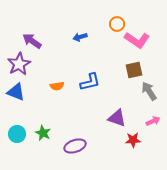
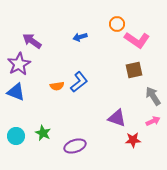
blue L-shape: moved 11 px left; rotated 25 degrees counterclockwise
gray arrow: moved 4 px right, 5 px down
cyan circle: moved 1 px left, 2 px down
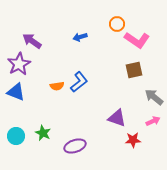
gray arrow: moved 1 px right, 1 px down; rotated 18 degrees counterclockwise
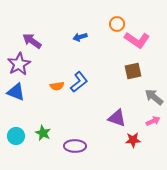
brown square: moved 1 px left, 1 px down
purple ellipse: rotated 20 degrees clockwise
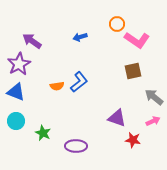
cyan circle: moved 15 px up
red star: rotated 14 degrees clockwise
purple ellipse: moved 1 px right
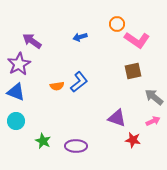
green star: moved 8 px down
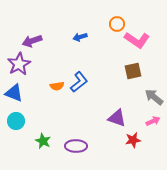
purple arrow: rotated 54 degrees counterclockwise
blue triangle: moved 2 px left, 1 px down
red star: rotated 21 degrees counterclockwise
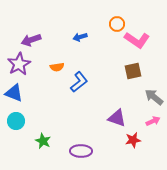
purple arrow: moved 1 px left, 1 px up
orange semicircle: moved 19 px up
purple ellipse: moved 5 px right, 5 px down
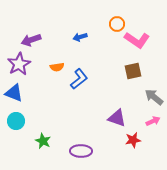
blue L-shape: moved 3 px up
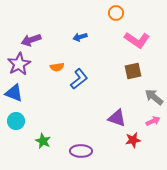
orange circle: moved 1 px left, 11 px up
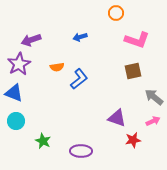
pink L-shape: rotated 15 degrees counterclockwise
